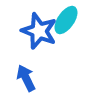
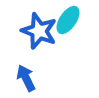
cyan ellipse: moved 2 px right
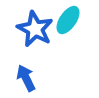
blue star: moved 4 px left, 2 px up; rotated 6 degrees clockwise
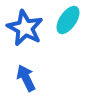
blue star: moved 10 px left, 1 px up
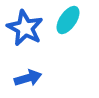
blue arrow: moved 2 px right; rotated 100 degrees clockwise
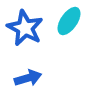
cyan ellipse: moved 1 px right, 1 px down
